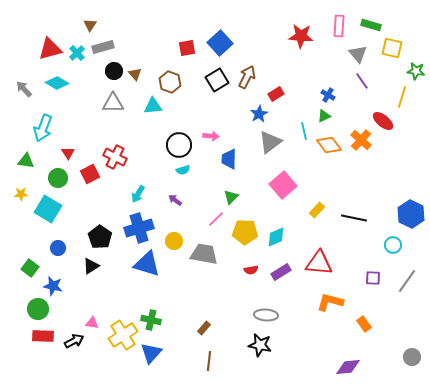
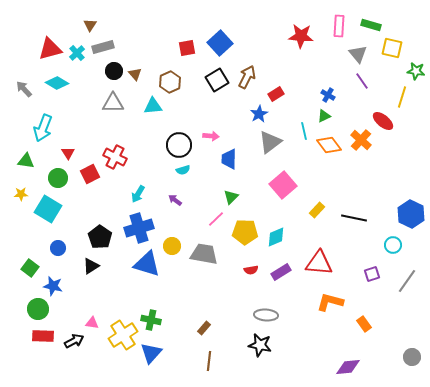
brown hexagon at (170, 82): rotated 15 degrees clockwise
yellow circle at (174, 241): moved 2 px left, 5 px down
purple square at (373, 278): moved 1 px left, 4 px up; rotated 21 degrees counterclockwise
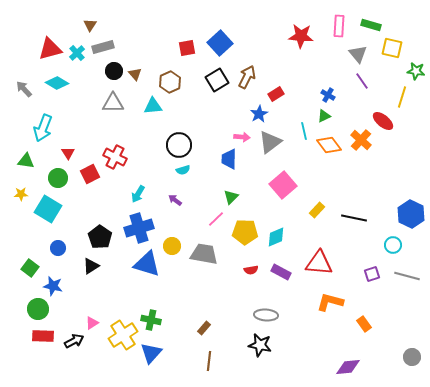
pink arrow at (211, 136): moved 31 px right, 1 px down
purple rectangle at (281, 272): rotated 60 degrees clockwise
gray line at (407, 281): moved 5 px up; rotated 70 degrees clockwise
pink triangle at (92, 323): rotated 40 degrees counterclockwise
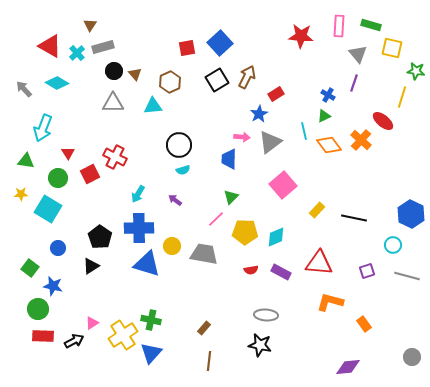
red triangle at (50, 49): moved 3 px up; rotated 45 degrees clockwise
purple line at (362, 81): moved 8 px left, 2 px down; rotated 54 degrees clockwise
blue cross at (139, 228): rotated 16 degrees clockwise
purple square at (372, 274): moved 5 px left, 3 px up
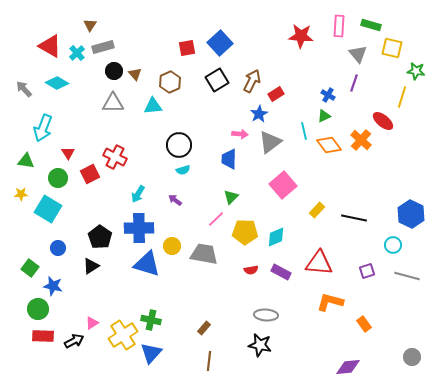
brown arrow at (247, 77): moved 5 px right, 4 px down
pink arrow at (242, 137): moved 2 px left, 3 px up
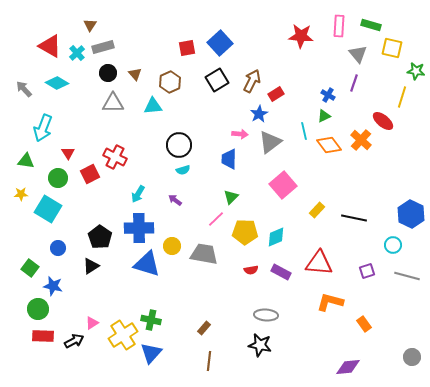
black circle at (114, 71): moved 6 px left, 2 px down
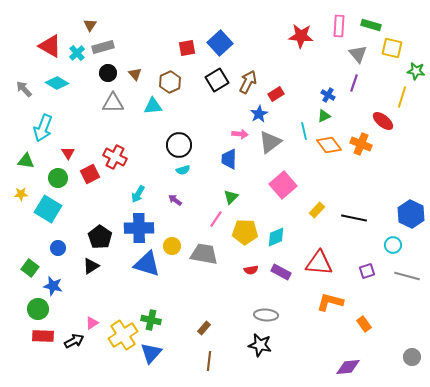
brown arrow at (252, 81): moved 4 px left, 1 px down
orange cross at (361, 140): moved 4 px down; rotated 20 degrees counterclockwise
pink line at (216, 219): rotated 12 degrees counterclockwise
